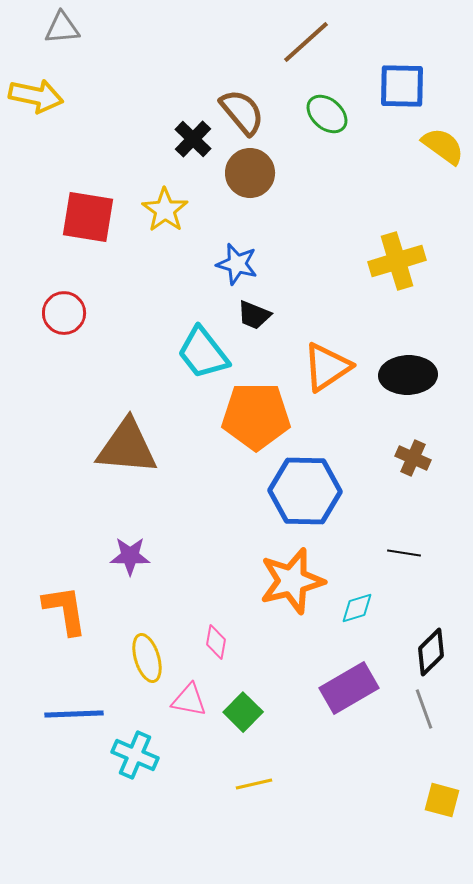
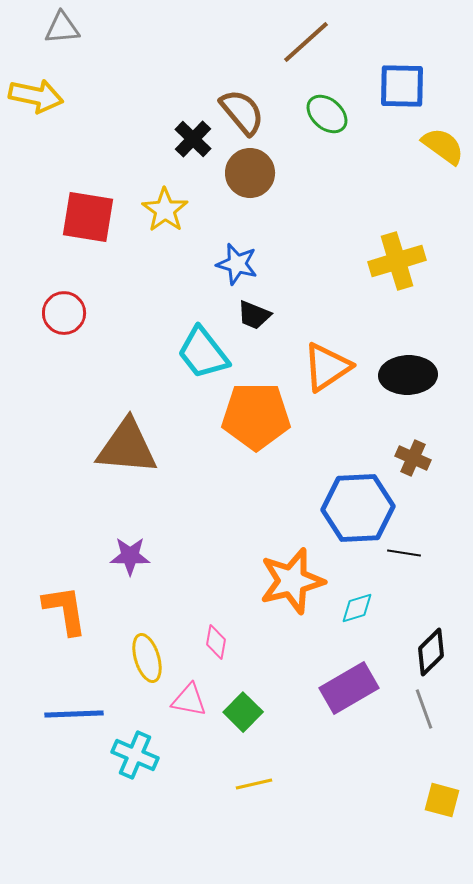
blue hexagon: moved 53 px right, 17 px down; rotated 4 degrees counterclockwise
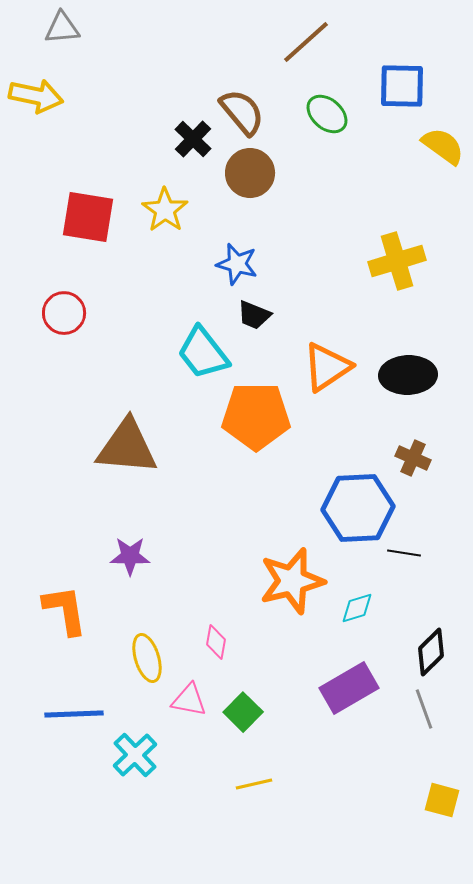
cyan cross: rotated 24 degrees clockwise
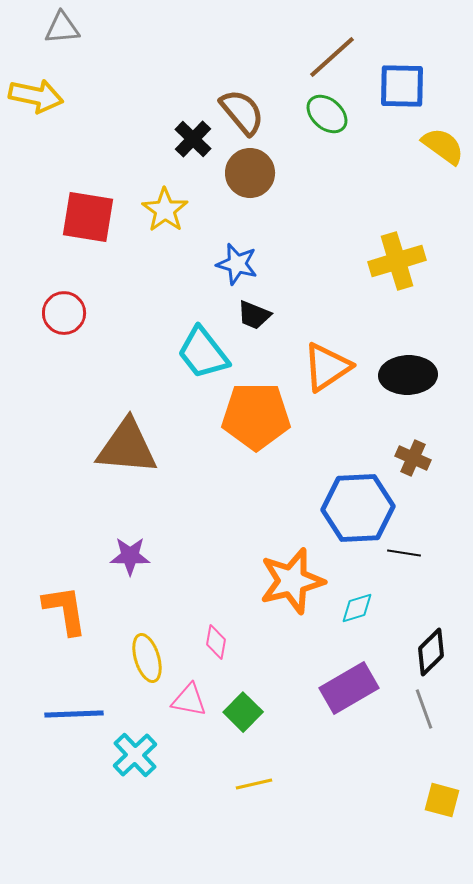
brown line: moved 26 px right, 15 px down
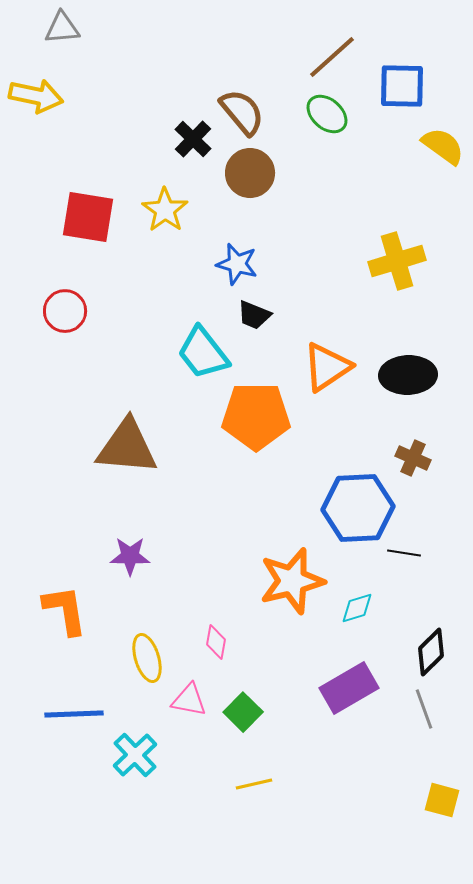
red circle: moved 1 px right, 2 px up
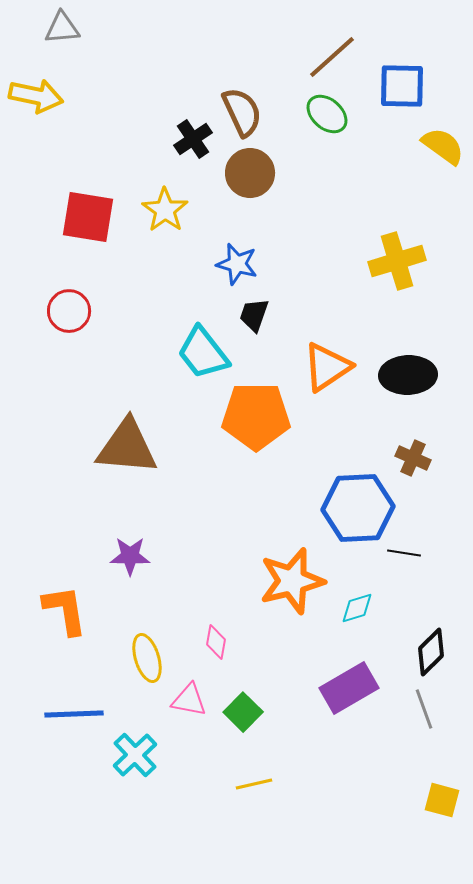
brown semicircle: rotated 15 degrees clockwise
black cross: rotated 12 degrees clockwise
red circle: moved 4 px right
black trapezoid: rotated 87 degrees clockwise
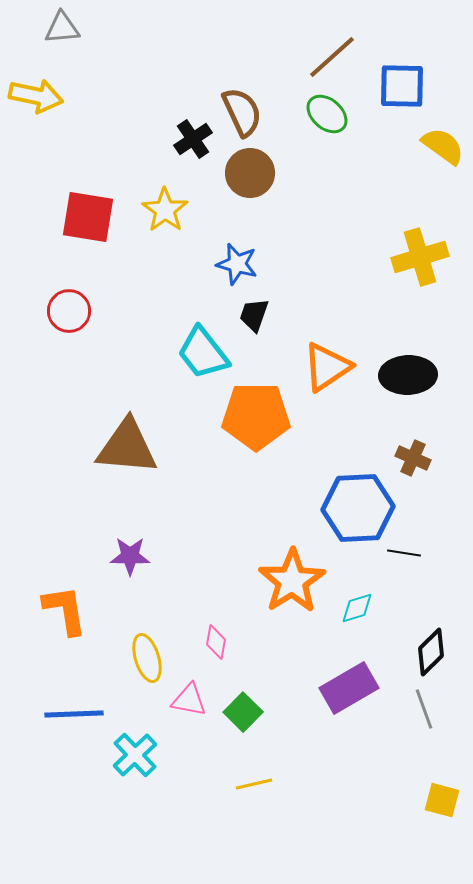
yellow cross: moved 23 px right, 4 px up
orange star: rotated 18 degrees counterclockwise
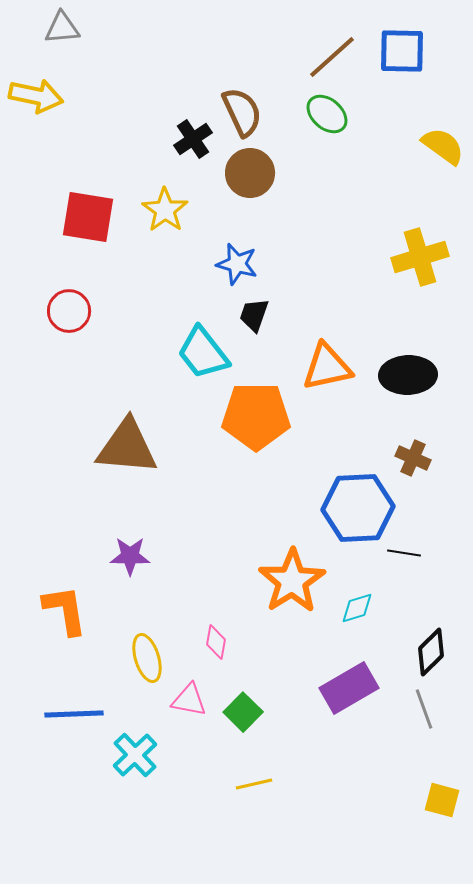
blue square: moved 35 px up
orange triangle: rotated 22 degrees clockwise
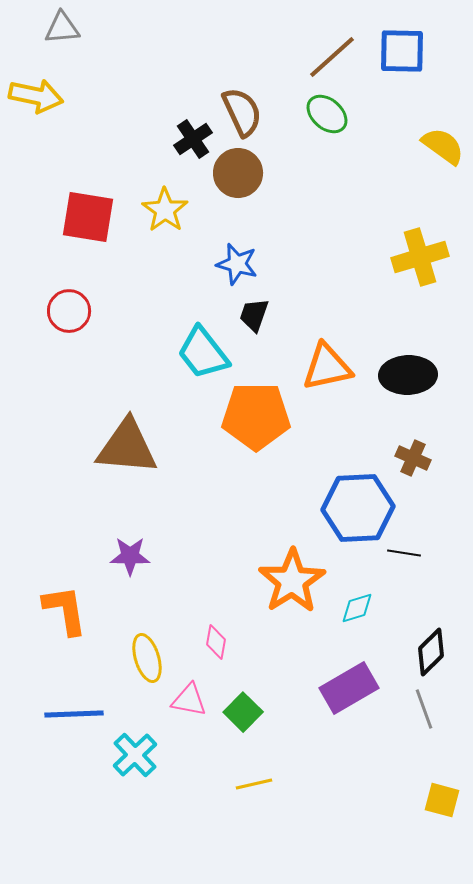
brown circle: moved 12 px left
